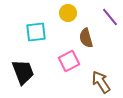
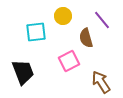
yellow circle: moved 5 px left, 3 px down
purple line: moved 8 px left, 3 px down
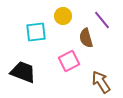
black trapezoid: rotated 48 degrees counterclockwise
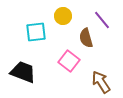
pink square: rotated 25 degrees counterclockwise
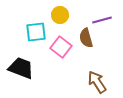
yellow circle: moved 3 px left, 1 px up
purple line: rotated 66 degrees counterclockwise
pink square: moved 8 px left, 14 px up
black trapezoid: moved 2 px left, 4 px up
brown arrow: moved 4 px left
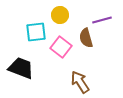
brown arrow: moved 17 px left
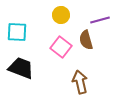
yellow circle: moved 1 px right
purple line: moved 2 px left
cyan square: moved 19 px left; rotated 10 degrees clockwise
brown semicircle: moved 2 px down
brown arrow: rotated 20 degrees clockwise
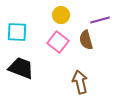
pink square: moved 3 px left, 5 px up
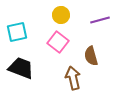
cyan square: rotated 15 degrees counterclockwise
brown semicircle: moved 5 px right, 16 px down
brown arrow: moved 7 px left, 4 px up
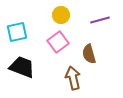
pink square: rotated 15 degrees clockwise
brown semicircle: moved 2 px left, 2 px up
black trapezoid: moved 1 px right, 1 px up
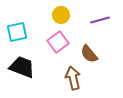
brown semicircle: rotated 24 degrees counterclockwise
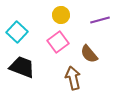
cyan square: rotated 35 degrees counterclockwise
